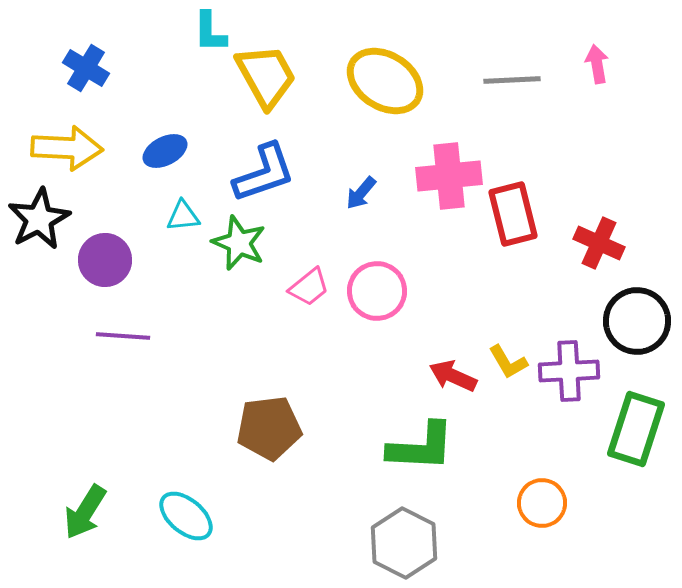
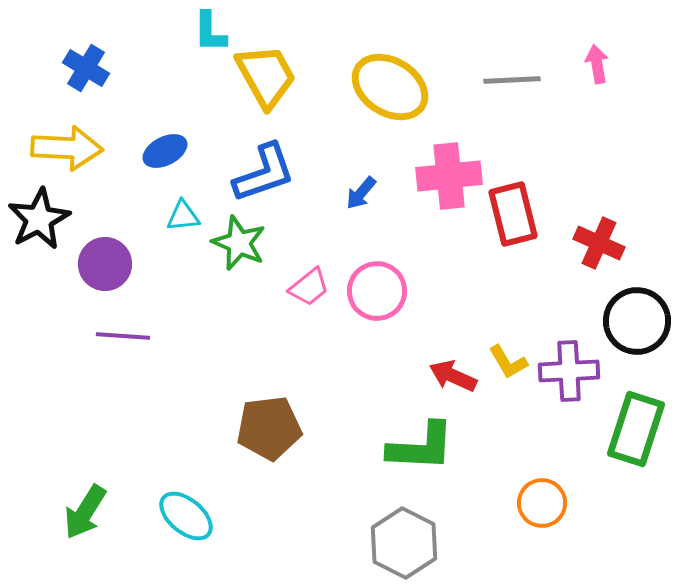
yellow ellipse: moved 5 px right, 6 px down
purple circle: moved 4 px down
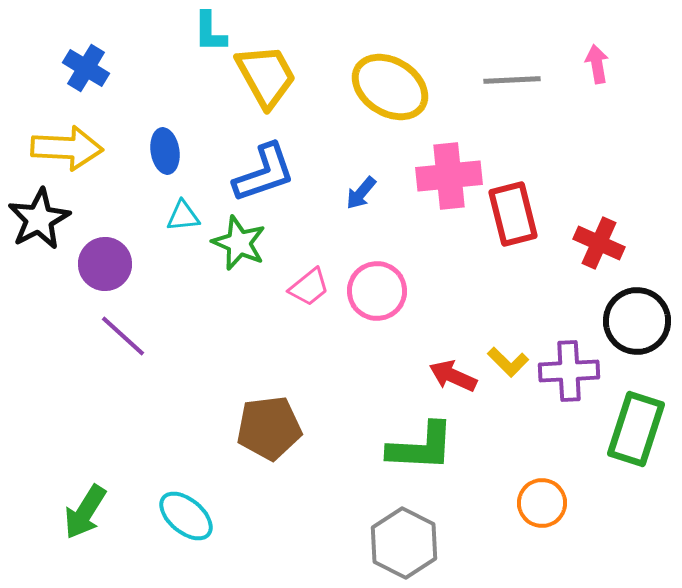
blue ellipse: rotated 72 degrees counterclockwise
purple line: rotated 38 degrees clockwise
yellow L-shape: rotated 15 degrees counterclockwise
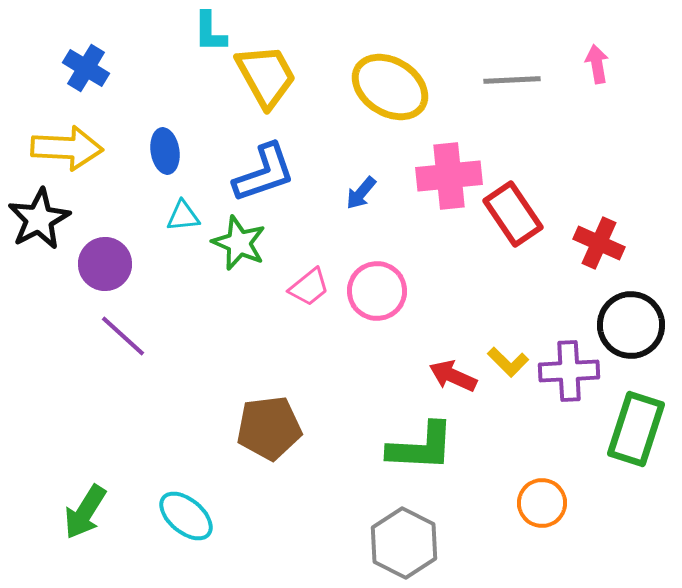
red rectangle: rotated 20 degrees counterclockwise
black circle: moved 6 px left, 4 px down
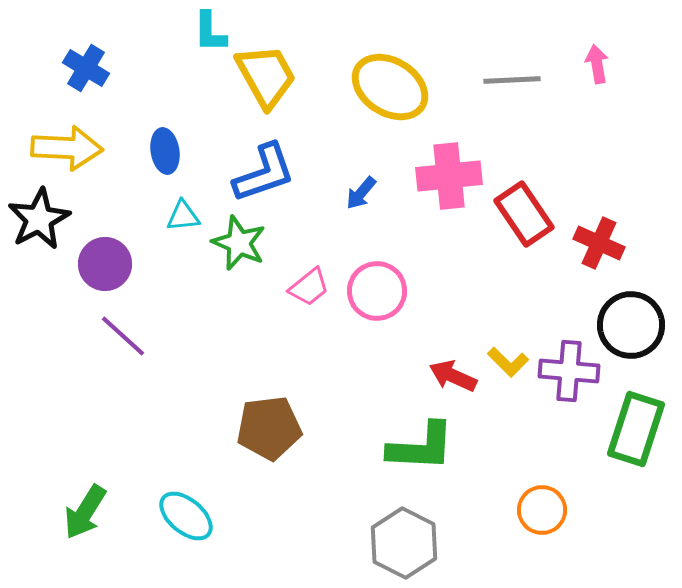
red rectangle: moved 11 px right
purple cross: rotated 8 degrees clockwise
orange circle: moved 7 px down
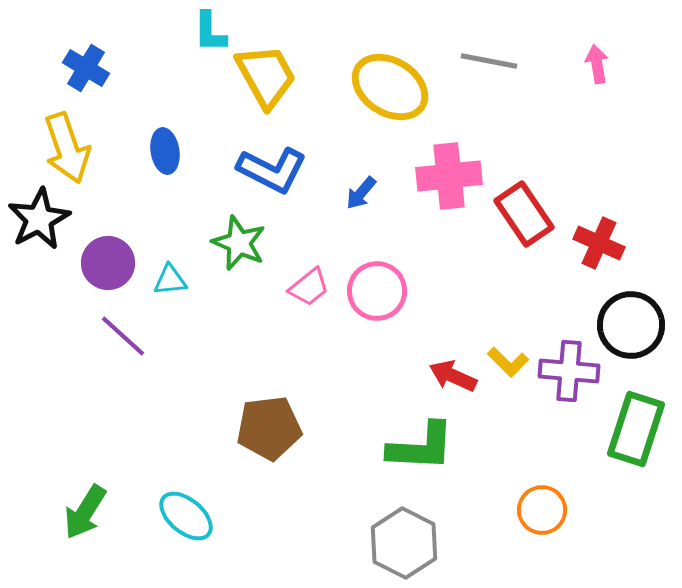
gray line: moved 23 px left, 19 px up; rotated 14 degrees clockwise
yellow arrow: rotated 68 degrees clockwise
blue L-shape: moved 8 px right, 3 px up; rotated 46 degrees clockwise
cyan triangle: moved 13 px left, 64 px down
purple circle: moved 3 px right, 1 px up
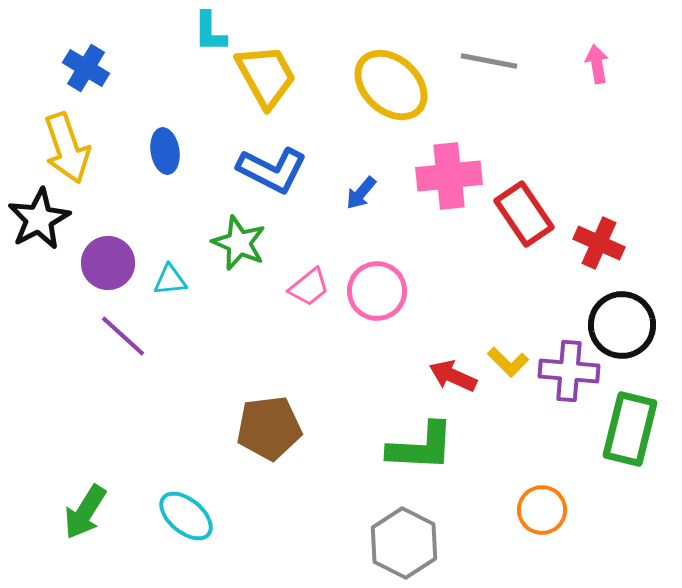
yellow ellipse: moved 1 px right, 2 px up; rotated 10 degrees clockwise
black circle: moved 9 px left
green rectangle: moved 6 px left; rotated 4 degrees counterclockwise
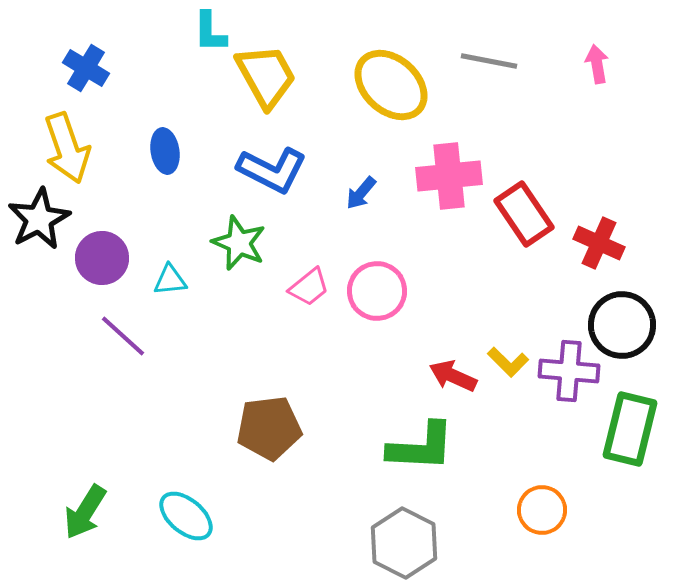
purple circle: moved 6 px left, 5 px up
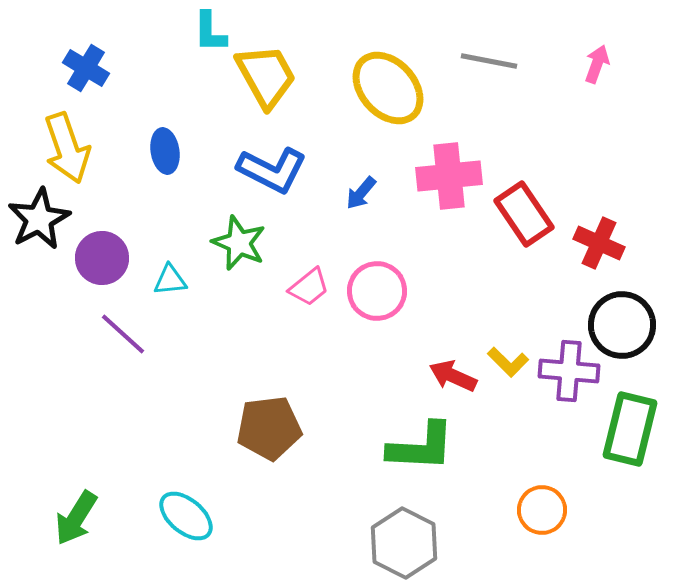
pink arrow: rotated 30 degrees clockwise
yellow ellipse: moved 3 px left, 3 px down; rotated 6 degrees clockwise
purple line: moved 2 px up
green arrow: moved 9 px left, 6 px down
